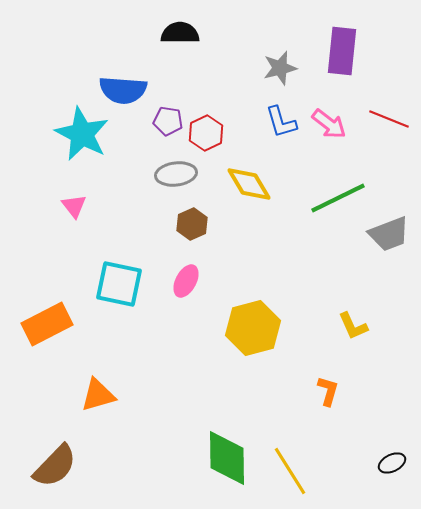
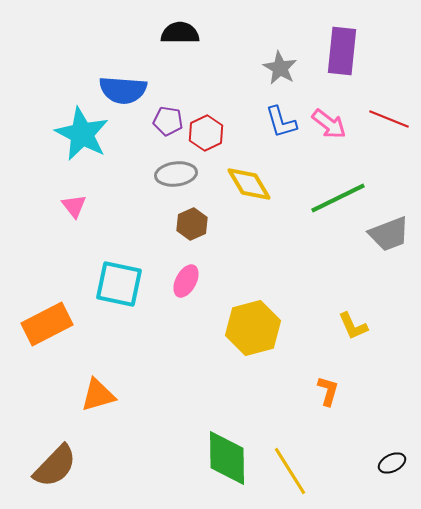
gray star: rotated 28 degrees counterclockwise
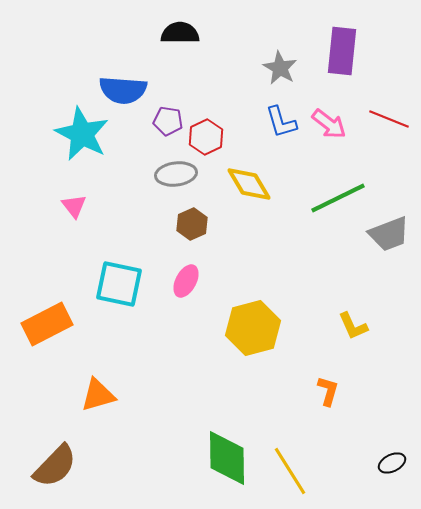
red hexagon: moved 4 px down
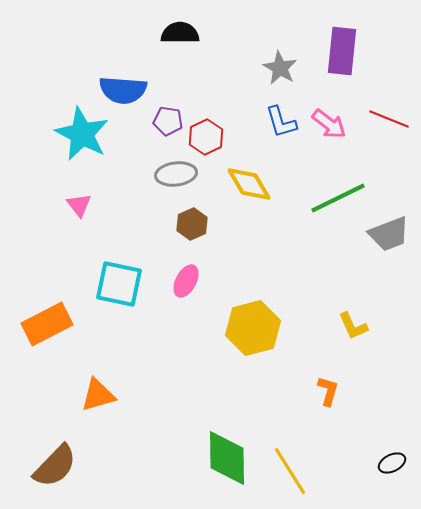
pink triangle: moved 5 px right, 1 px up
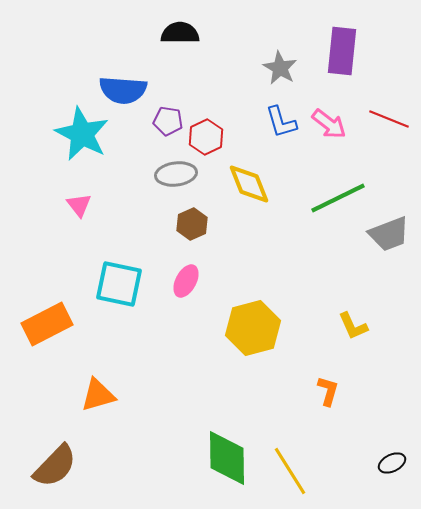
yellow diamond: rotated 9 degrees clockwise
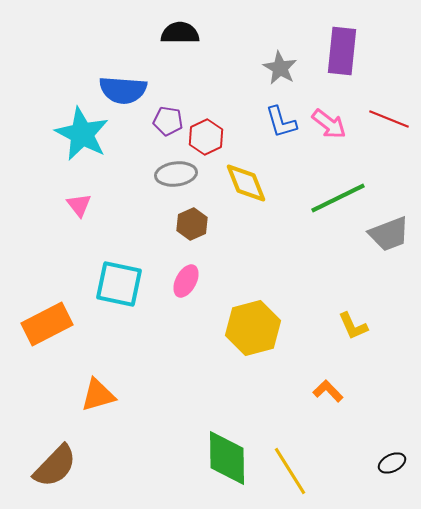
yellow diamond: moved 3 px left, 1 px up
orange L-shape: rotated 60 degrees counterclockwise
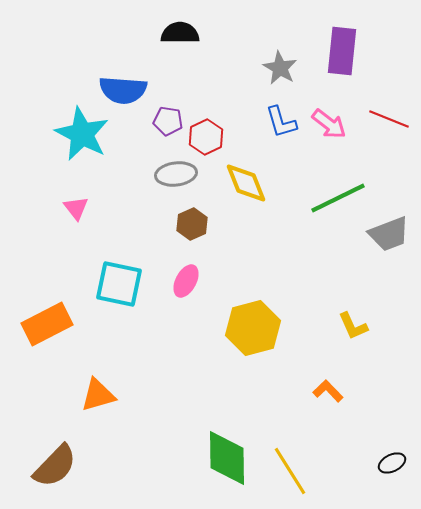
pink triangle: moved 3 px left, 3 px down
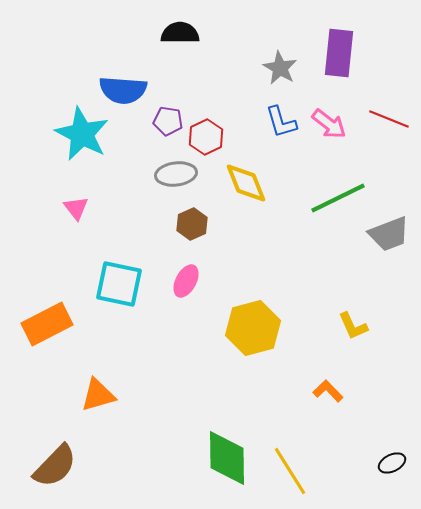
purple rectangle: moved 3 px left, 2 px down
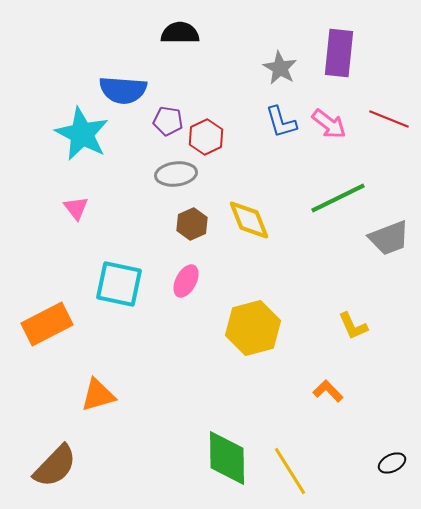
yellow diamond: moved 3 px right, 37 px down
gray trapezoid: moved 4 px down
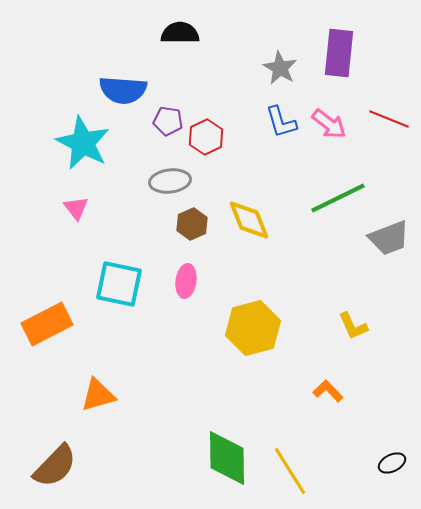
cyan star: moved 1 px right, 9 px down
gray ellipse: moved 6 px left, 7 px down
pink ellipse: rotated 20 degrees counterclockwise
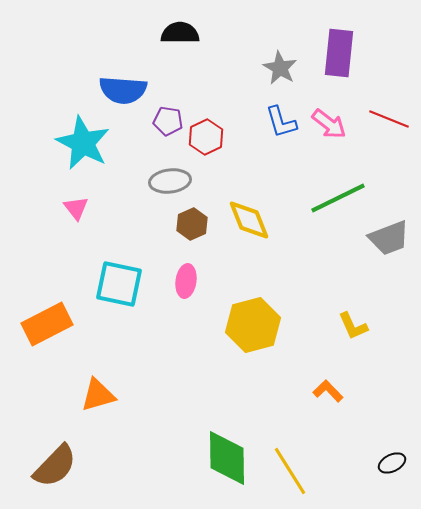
yellow hexagon: moved 3 px up
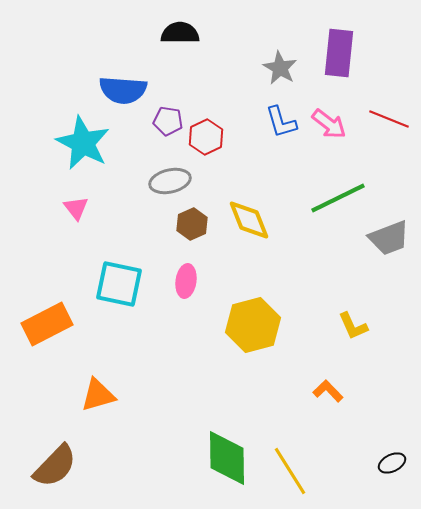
gray ellipse: rotated 6 degrees counterclockwise
